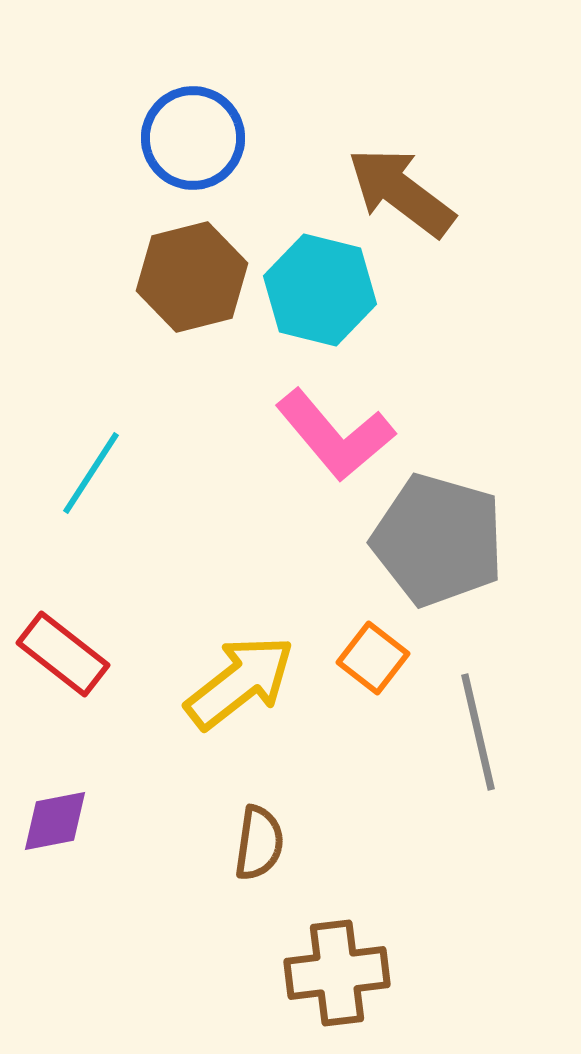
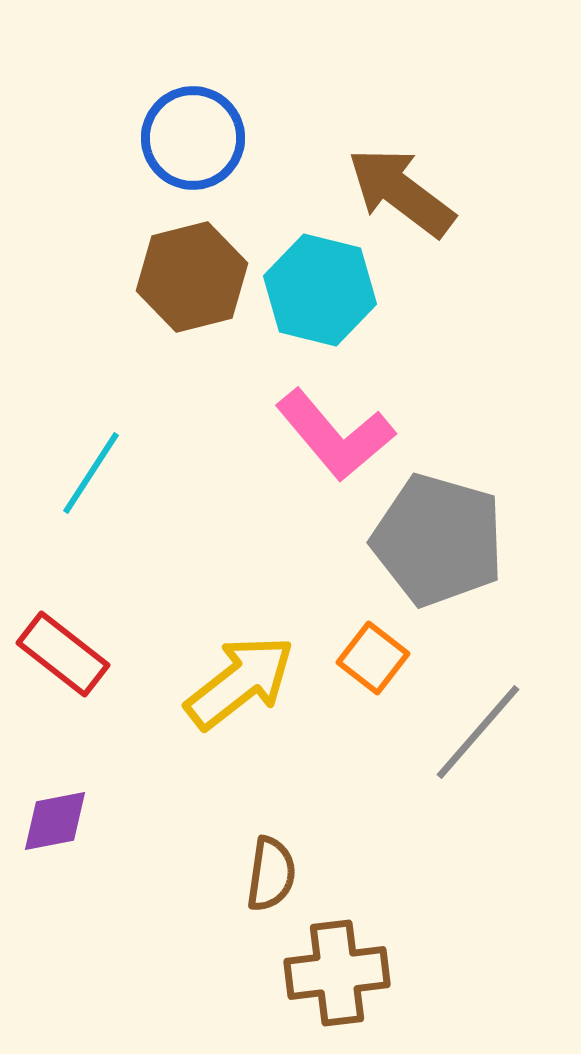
gray line: rotated 54 degrees clockwise
brown semicircle: moved 12 px right, 31 px down
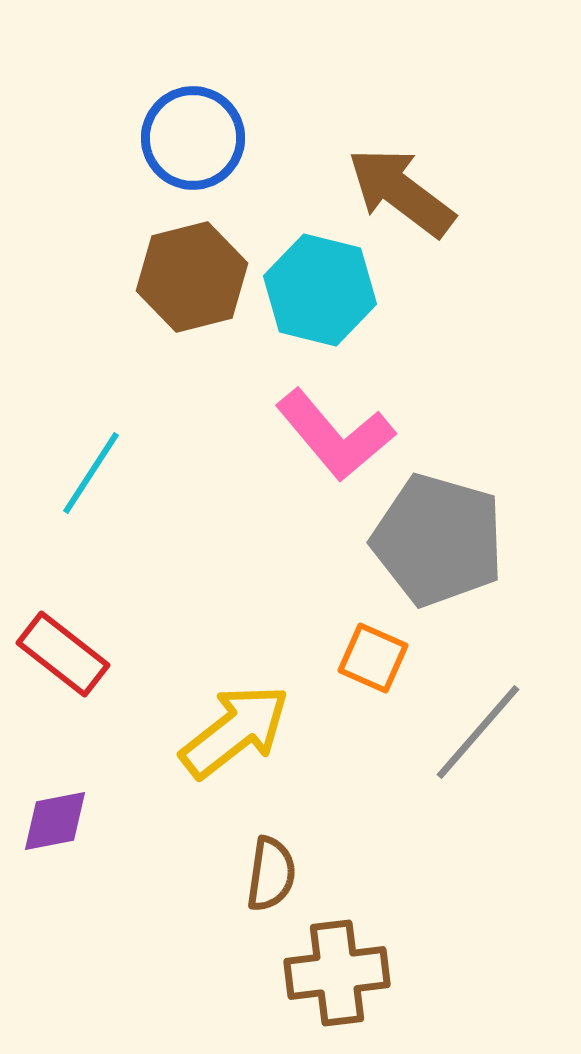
orange square: rotated 14 degrees counterclockwise
yellow arrow: moved 5 px left, 49 px down
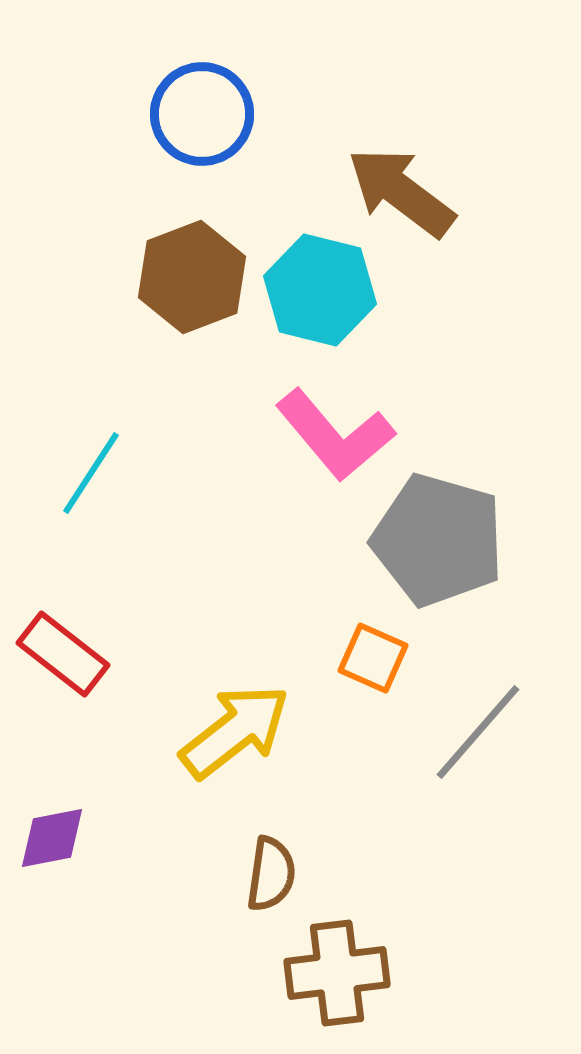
blue circle: moved 9 px right, 24 px up
brown hexagon: rotated 7 degrees counterclockwise
purple diamond: moved 3 px left, 17 px down
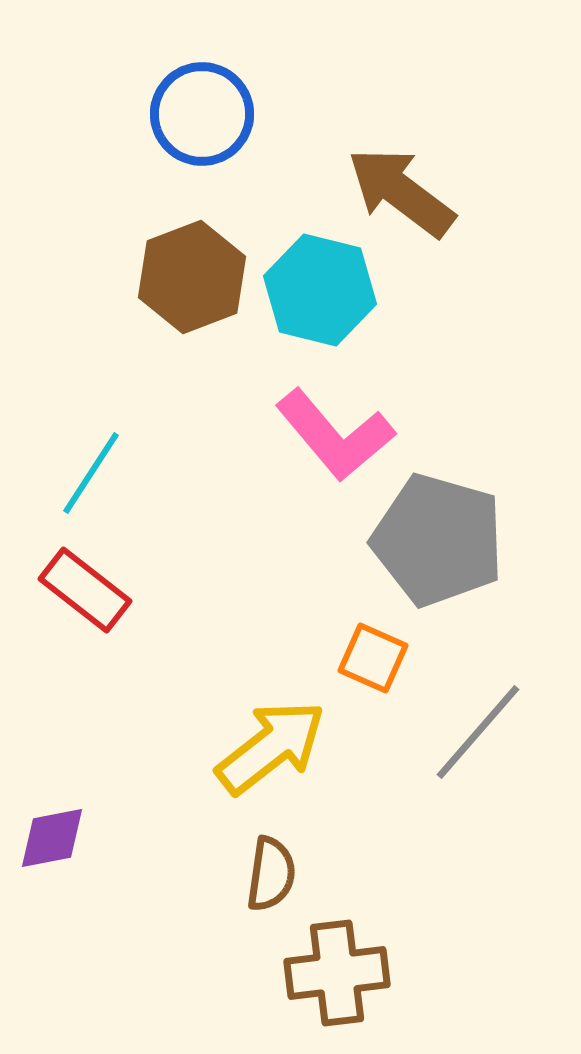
red rectangle: moved 22 px right, 64 px up
yellow arrow: moved 36 px right, 16 px down
